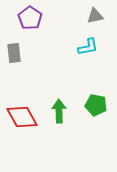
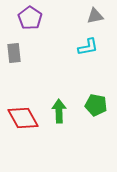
red diamond: moved 1 px right, 1 px down
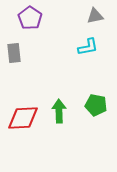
red diamond: rotated 64 degrees counterclockwise
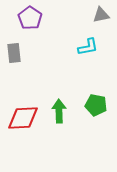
gray triangle: moved 6 px right, 1 px up
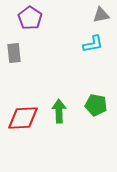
cyan L-shape: moved 5 px right, 3 px up
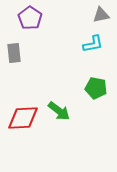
green pentagon: moved 17 px up
green arrow: rotated 130 degrees clockwise
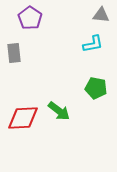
gray triangle: rotated 18 degrees clockwise
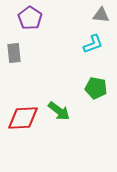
cyan L-shape: rotated 10 degrees counterclockwise
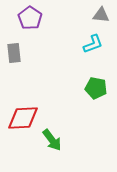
green arrow: moved 7 px left, 29 px down; rotated 15 degrees clockwise
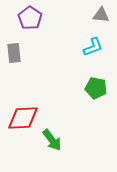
cyan L-shape: moved 3 px down
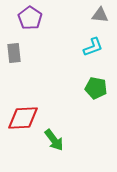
gray triangle: moved 1 px left
green arrow: moved 2 px right
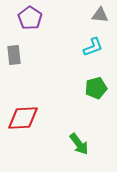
gray rectangle: moved 2 px down
green pentagon: rotated 25 degrees counterclockwise
green arrow: moved 25 px right, 4 px down
